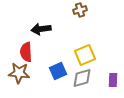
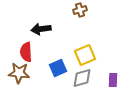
blue square: moved 3 px up
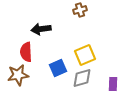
brown star: moved 1 px left, 2 px down; rotated 15 degrees counterclockwise
purple rectangle: moved 4 px down
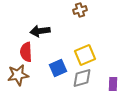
black arrow: moved 1 px left, 2 px down
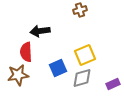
purple rectangle: rotated 64 degrees clockwise
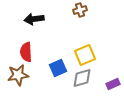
black arrow: moved 6 px left, 12 px up
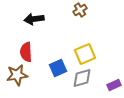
brown cross: rotated 16 degrees counterclockwise
yellow square: moved 1 px up
brown star: moved 1 px left
purple rectangle: moved 1 px right, 1 px down
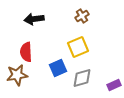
brown cross: moved 2 px right, 6 px down
yellow square: moved 7 px left, 7 px up
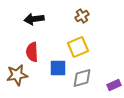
red semicircle: moved 6 px right
blue square: rotated 24 degrees clockwise
